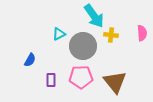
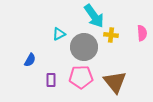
gray circle: moved 1 px right, 1 px down
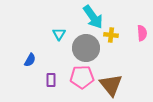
cyan arrow: moved 1 px left, 1 px down
cyan triangle: rotated 32 degrees counterclockwise
gray circle: moved 2 px right, 1 px down
pink pentagon: moved 1 px right
brown triangle: moved 4 px left, 3 px down
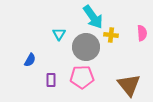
gray circle: moved 1 px up
brown triangle: moved 18 px right
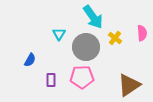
yellow cross: moved 4 px right, 3 px down; rotated 32 degrees clockwise
brown triangle: rotated 35 degrees clockwise
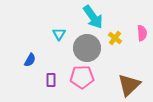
gray circle: moved 1 px right, 1 px down
brown triangle: rotated 10 degrees counterclockwise
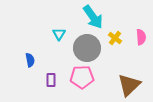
pink semicircle: moved 1 px left, 4 px down
blue semicircle: rotated 40 degrees counterclockwise
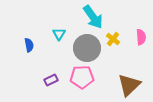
yellow cross: moved 2 px left, 1 px down
blue semicircle: moved 1 px left, 15 px up
purple rectangle: rotated 64 degrees clockwise
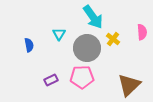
pink semicircle: moved 1 px right, 5 px up
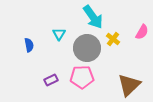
pink semicircle: rotated 35 degrees clockwise
